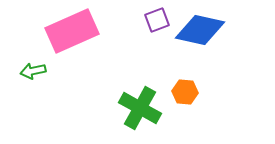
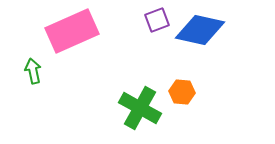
green arrow: rotated 90 degrees clockwise
orange hexagon: moved 3 px left
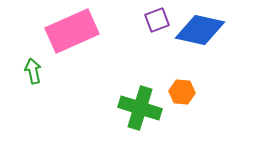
green cross: rotated 12 degrees counterclockwise
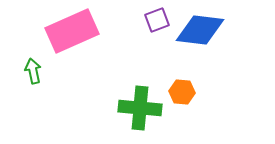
blue diamond: rotated 6 degrees counterclockwise
green cross: rotated 12 degrees counterclockwise
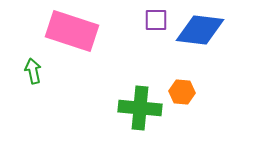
purple square: moved 1 px left; rotated 20 degrees clockwise
pink rectangle: rotated 42 degrees clockwise
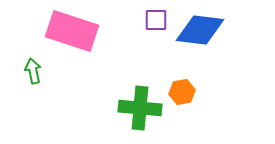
orange hexagon: rotated 15 degrees counterclockwise
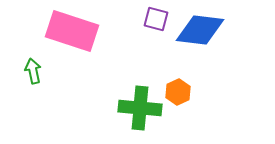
purple square: moved 1 px up; rotated 15 degrees clockwise
orange hexagon: moved 4 px left; rotated 15 degrees counterclockwise
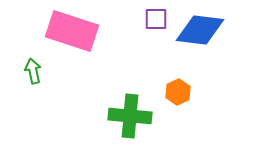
purple square: rotated 15 degrees counterclockwise
green cross: moved 10 px left, 8 px down
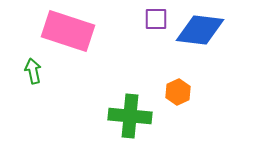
pink rectangle: moved 4 px left
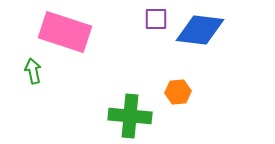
pink rectangle: moved 3 px left, 1 px down
orange hexagon: rotated 20 degrees clockwise
